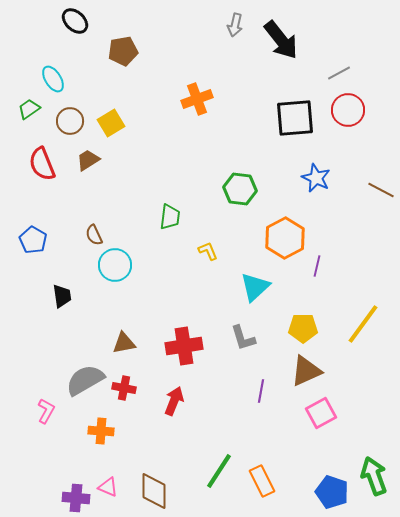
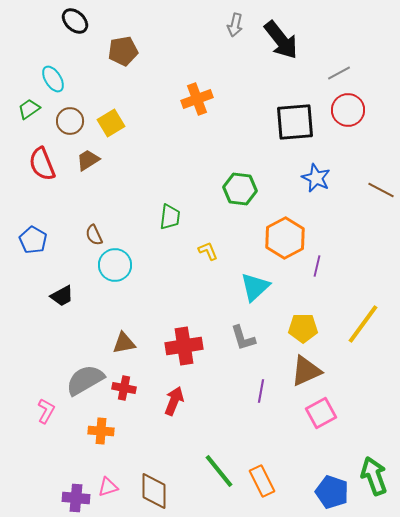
black square at (295, 118): moved 4 px down
black trapezoid at (62, 296): rotated 70 degrees clockwise
green line at (219, 471): rotated 72 degrees counterclockwise
pink triangle at (108, 487): rotated 40 degrees counterclockwise
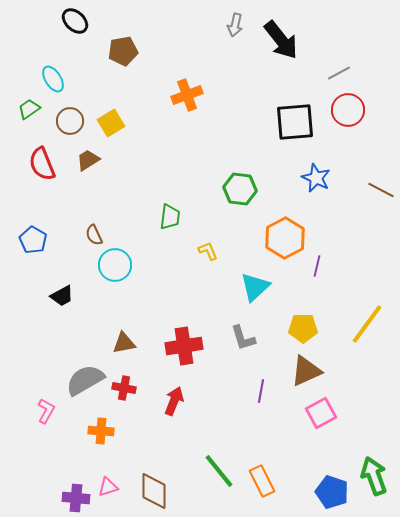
orange cross at (197, 99): moved 10 px left, 4 px up
yellow line at (363, 324): moved 4 px right
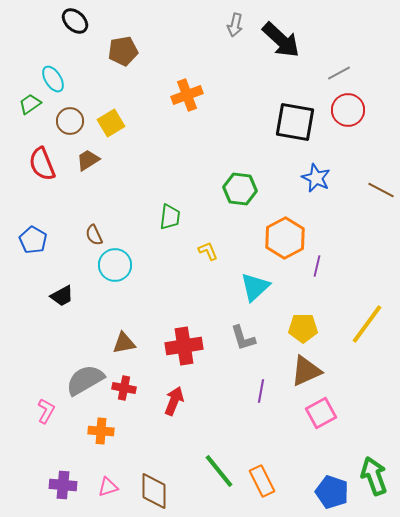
black arrow at (281, 40): rotated 9 degrees counterclockwise
green trapezoid at (29, 109): moved 1 px right, 5 px up
black square at (295, 122): rotated 15 degrees clockwise
purple cross at (76, 498): moved 13 px left, 13 px up
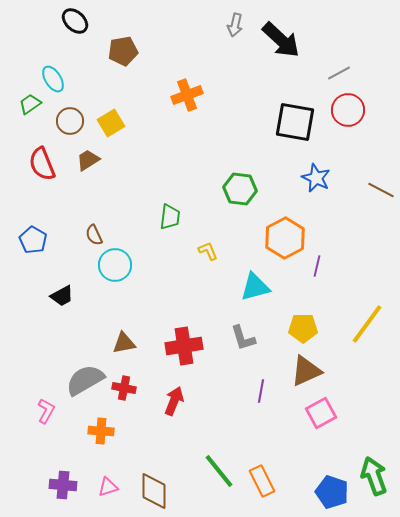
cyan triangle at (255, 287): rotated 28 degrees clockwise
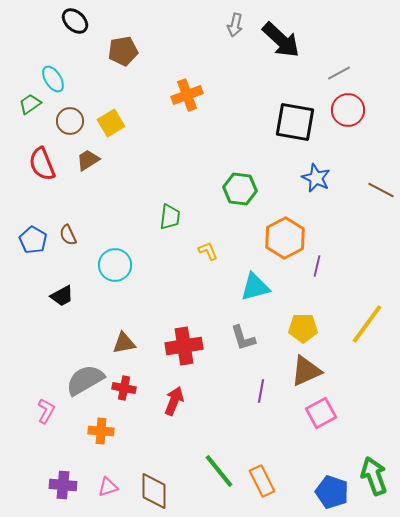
brown semicircle at (94, 235): moved 26 px left
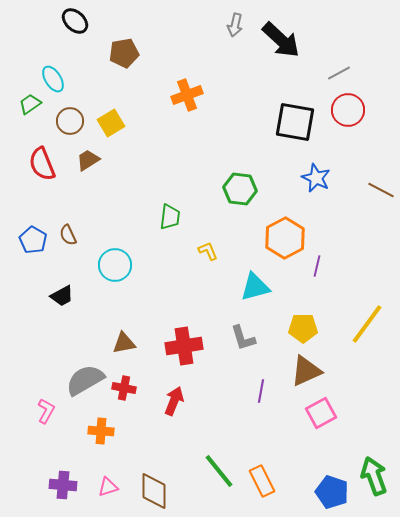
brown pentagon at (123, 51): moved 1 px right, 2 px down
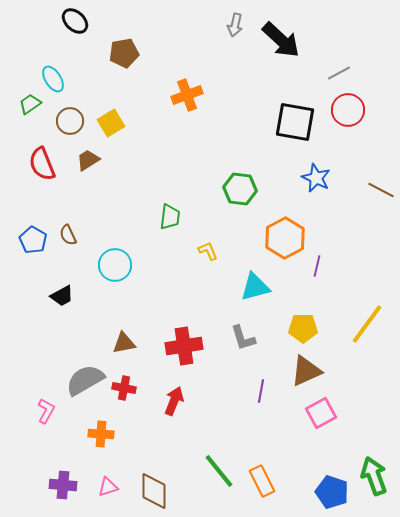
orange cross at (101, 431): moved 3 px down
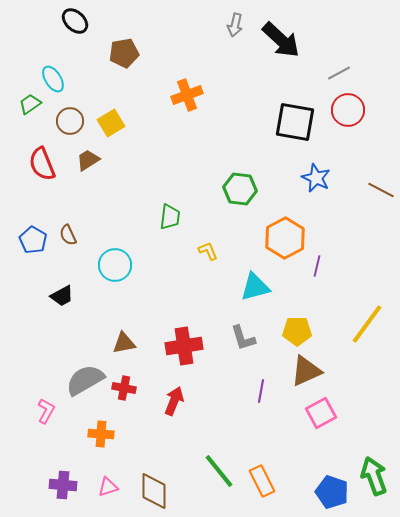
yellow pentagon at (303, 328): moved 6 px left, 3 px down
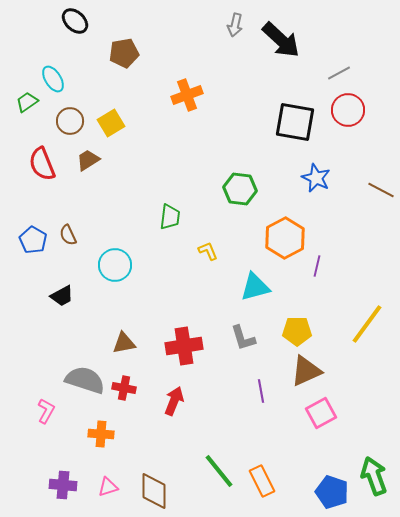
green trapezoid at (30, 104): moved 3 px left, 2 px up
gray semicircle at (85, 380): rotated 48 degrees clockwise
purple line at (261, 391): rotated 20 degrees counterclockwise
